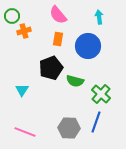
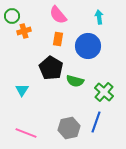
black pentagon: rotated 20 degrees counterclockwise
green cross: moved 3 px right, 2 px up
gray hexagon: rotated 15 degrees counterclockwise
pink line: moved 1 px right, 1 px down
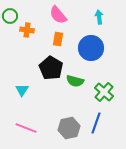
green circle: moved 2 px left
orange cross: moved 3 px right, 1 px up; rotated 24 degrees clockwise
blue circle: moved 3 px right, 2 px down
blue line: moved 1 px down
pink line: moved 5 px up
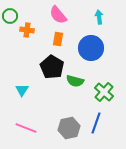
black pentagon: moved 1 px right, 1 px up
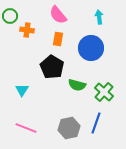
green semicircle: moved 2 px right, 4 px down
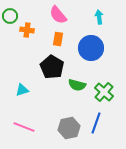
cyan triangle: rotated 40 degrees clockwise
pink line: moved 2 px left, 1 px up
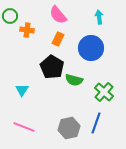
orange rectangle: rotated 16 degrees clockwise
green semicircle: moved 3 px left, 5 px up
cyan triangle: rotated 40 degrees counterclockwise
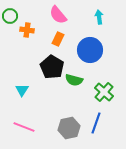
blue circle: moved 1 px left, 2 px down
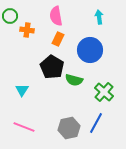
pink semicircle: moved 2 px left, 1 px down; rotated 30 degrees clockwise
blue line: rotated 10 degrees clockwise
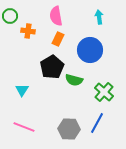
orange cross: moved 1 px right, 1 px down
black pentagon: rotated 10 degrees clockwise
blue line: moved 1 px right
gray hexagon: moved 1 px down; rotated 15 degrees clockwise
